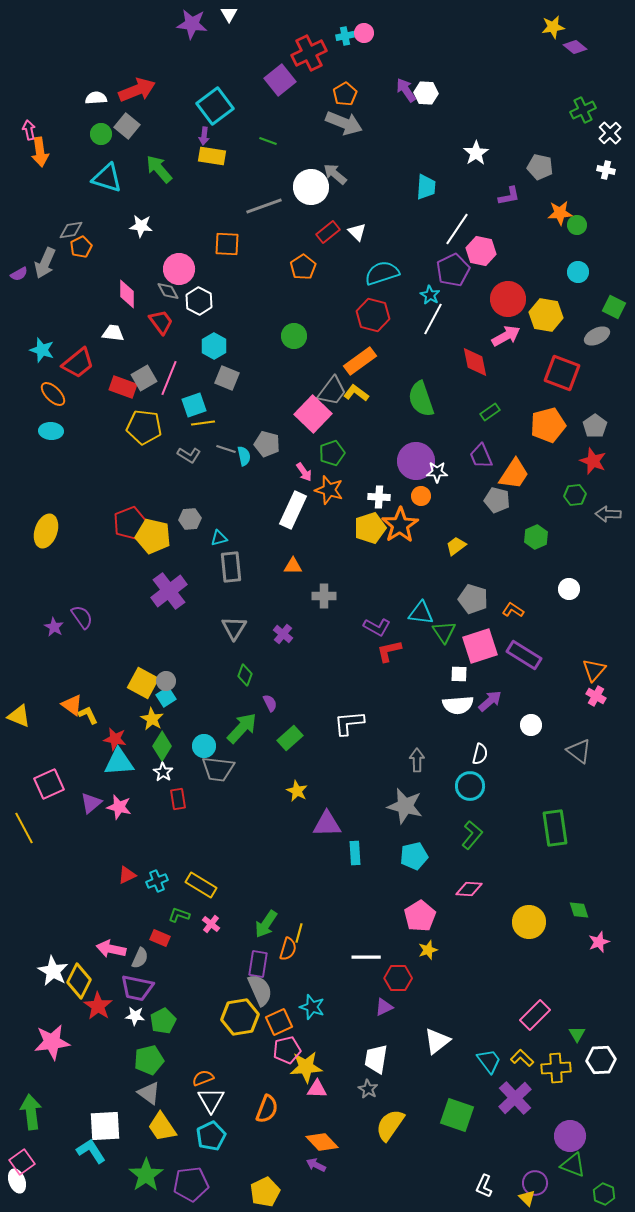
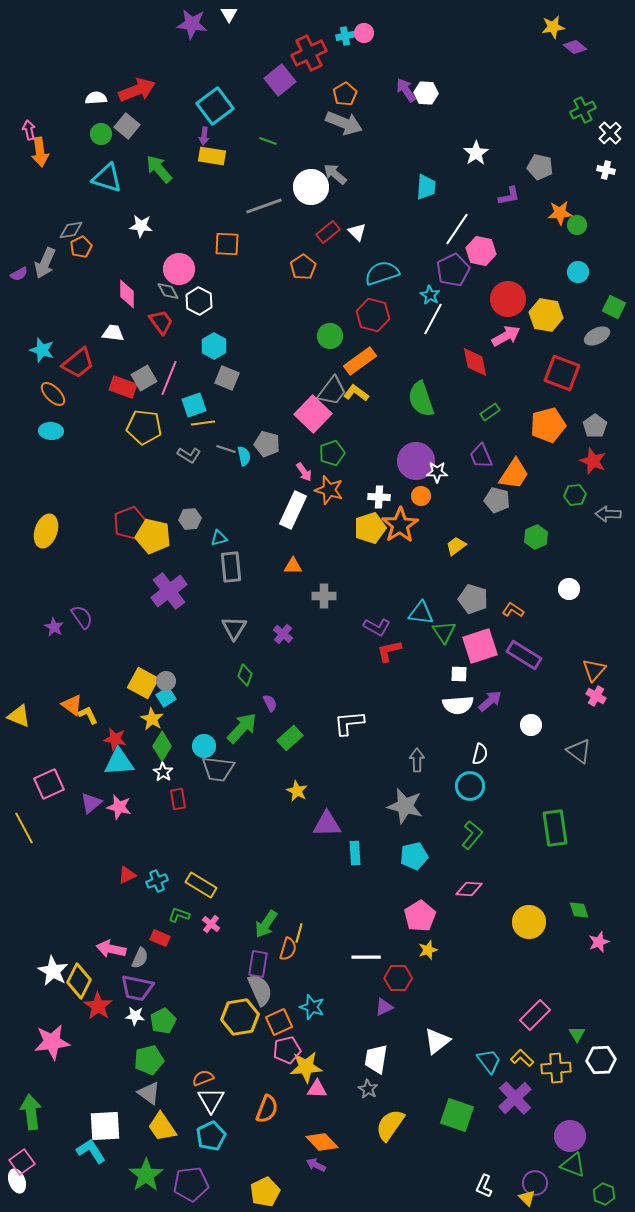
green circle at (294, 336): moved 36 px right
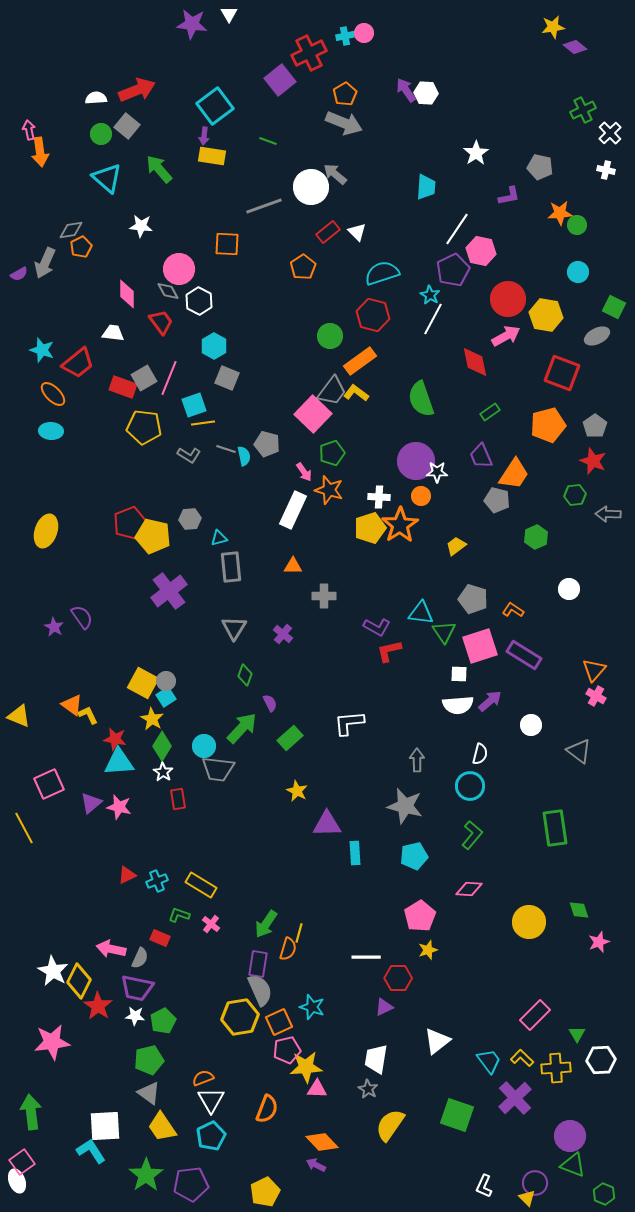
cyan triangle at (107, 178): rotated 24 degrees clockwise
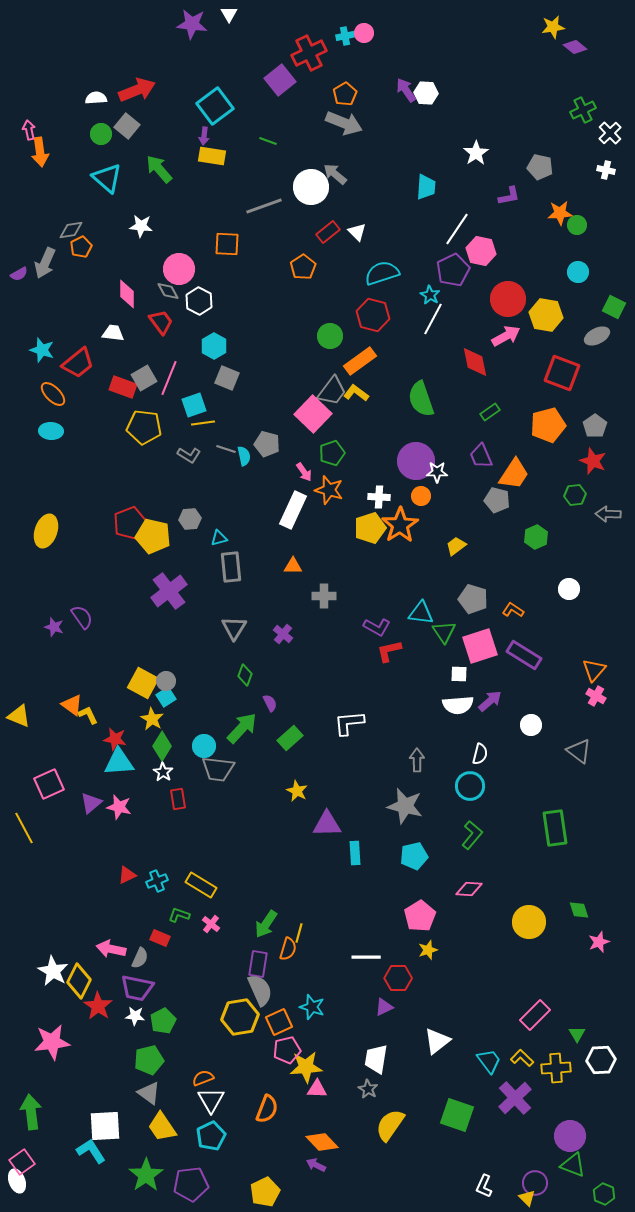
purple star at (54, 627): rotated 12 degrees counterclockwise
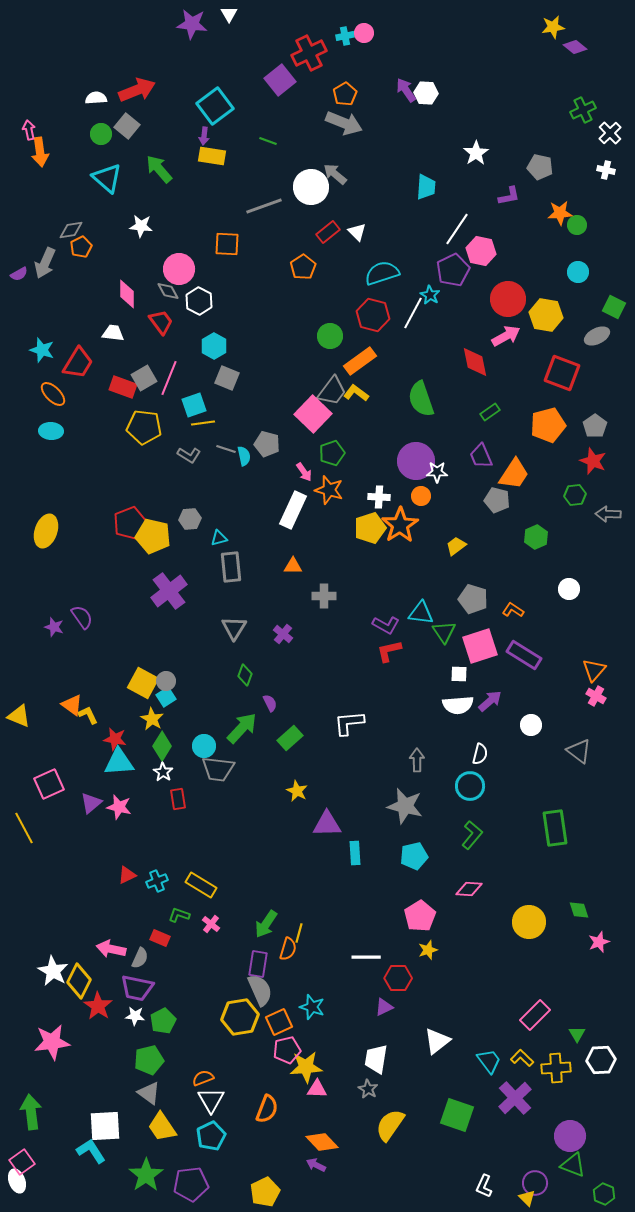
white line at (433, 319): moved 20 px left, 6 px up
red trapezoid at (78, 363): rotated 20 degrees counterclockwise
purple L-shape at (377, 627): moved 9 px right, 2 px up
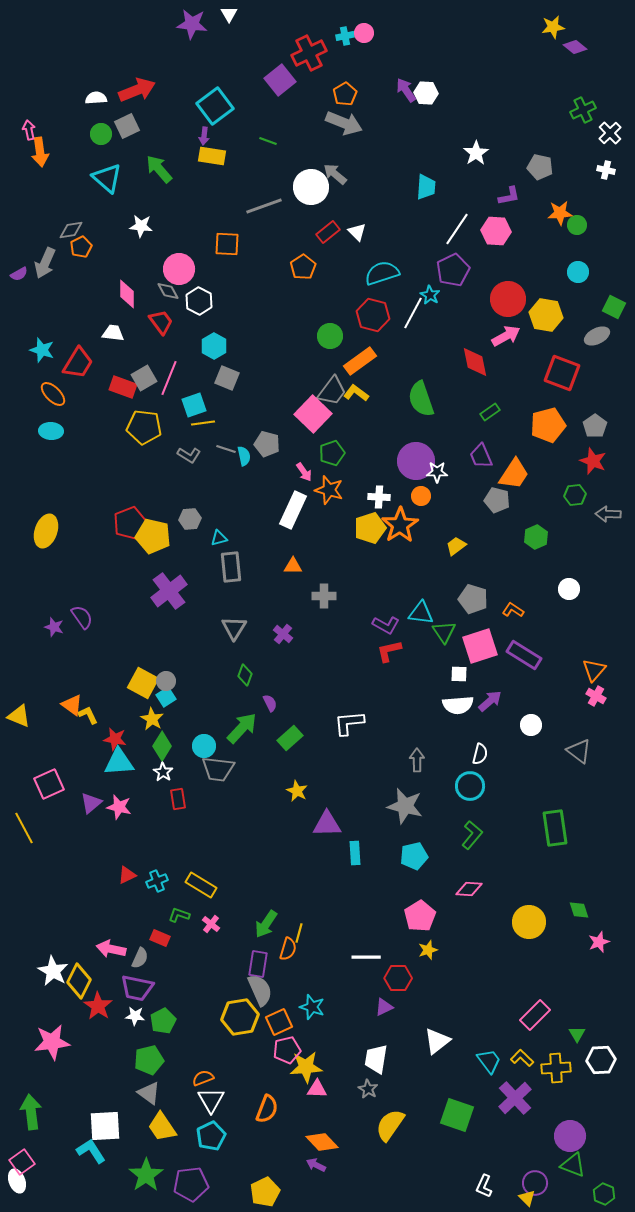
gray square at (127, 126): rotated 25 degrees clockwise
pink hexagon at (481, 251): moved 15 px right, 20 px up; rotated 8 degrees counterclockwise
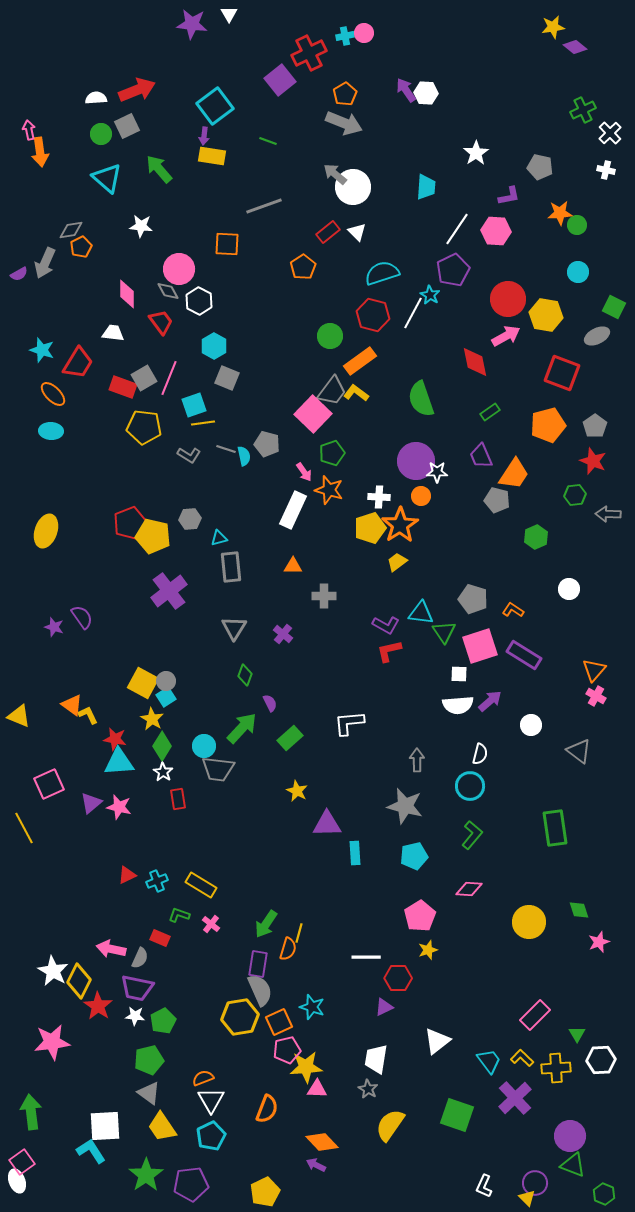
white circle at (311, 187): moved 42 px right
yellow trapezoid at (456, 546): moved 59 px left, 16 px down
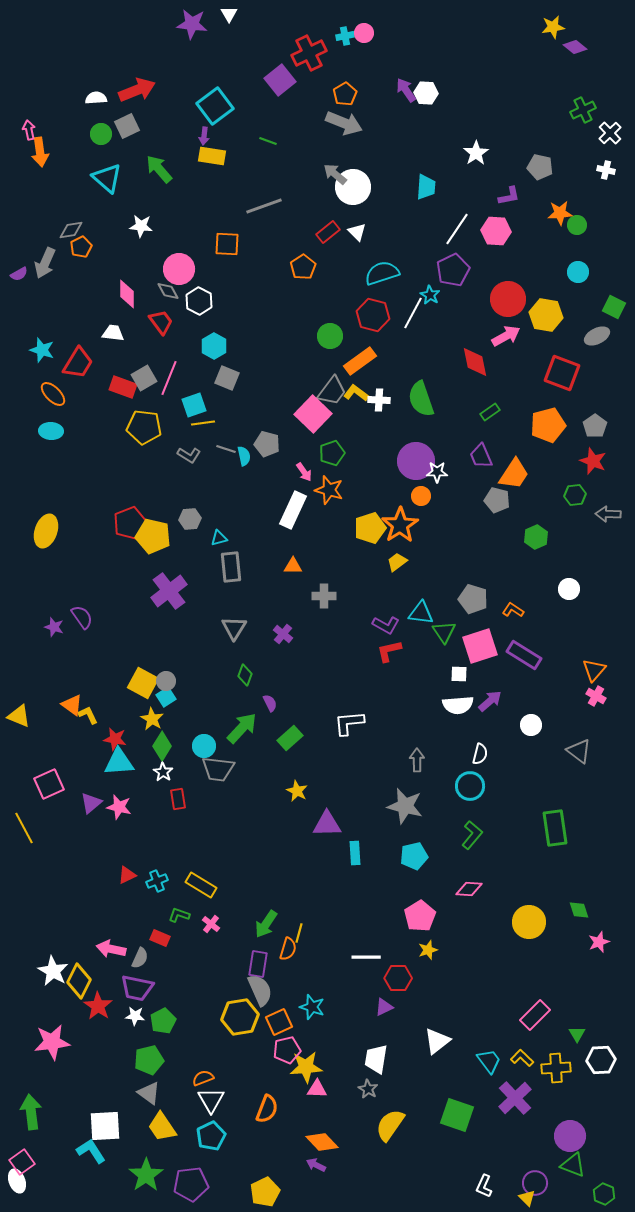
white cross at (379, 497): moved 97 px up
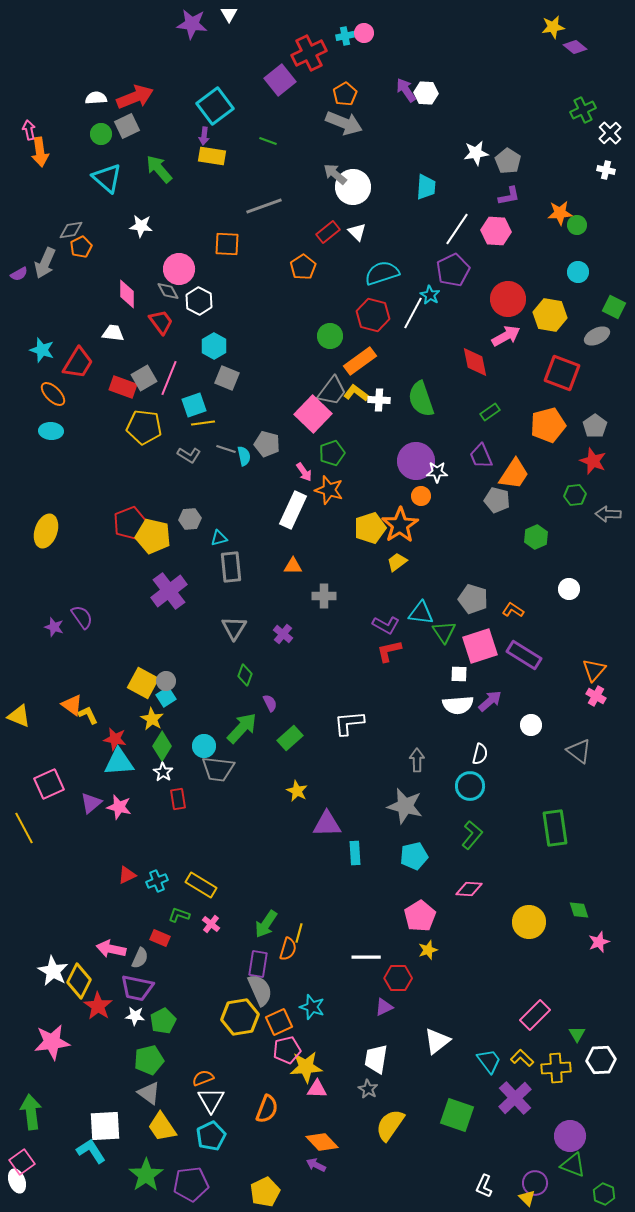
red arrow at (137, 90): moved 2 px left, 7 px down
white star at (476, 153): rotated 25 degrees clockwise
gray pentagon at (540, 167): moved 32 px left, 6 px up; rotated 20 degrees clockwise
yellow hexagon at (546, 315): moved 4 px right
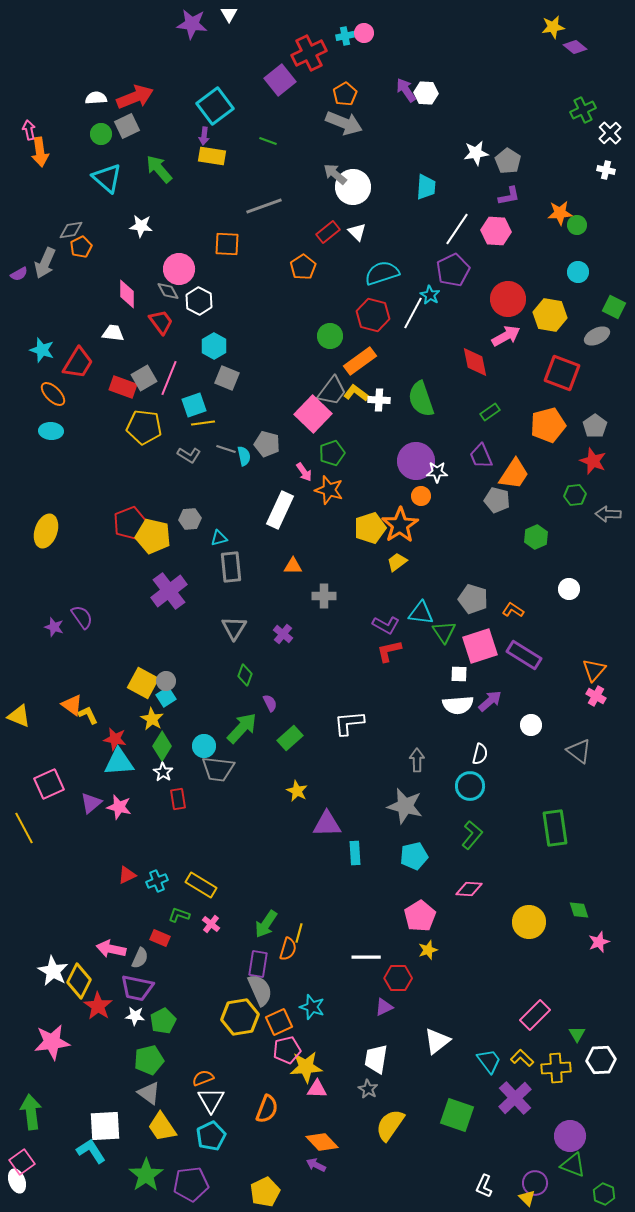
white rectangle at (293, 510): moved 13 px left
